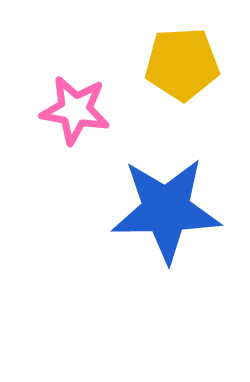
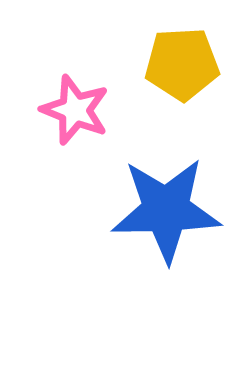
pink star: rotated 12 degrees clockwise
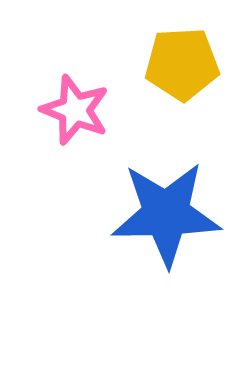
blue star: moved 4 px down
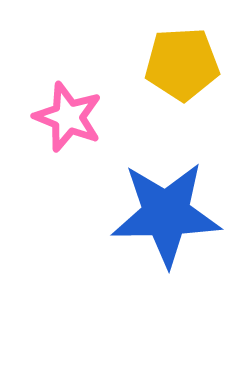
pink star: moved 7 px left, 7 px down
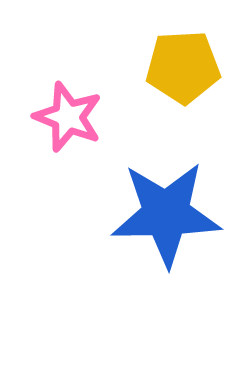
yellow pentagon: moved 1 px right, 3 px down
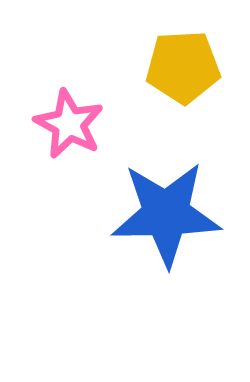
pink star: moved 1 px right, 7 px down; rotated 6 degrees clockwise
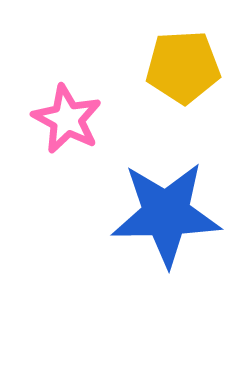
pink star: moved 2 px left, 5 px up
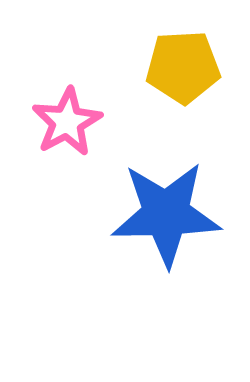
pink star: moved 3 px down; rotated 16 degrees clockwise
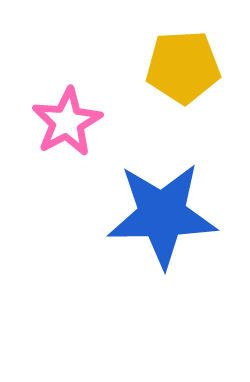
blue star: moved 4 px left, 1 px down
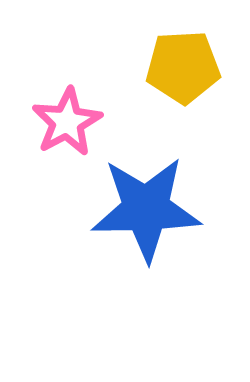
blue star: moved 16 px left, 6 px up
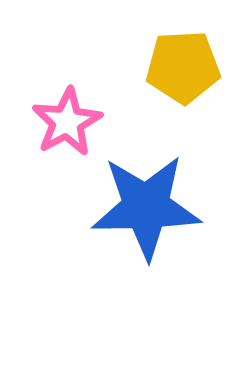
blue star: moved 2 px up
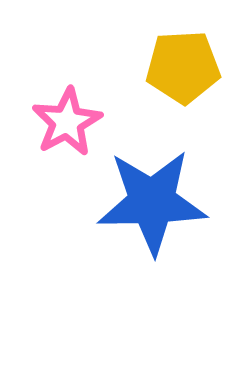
blue star: moved 6 px right, 5 px up
